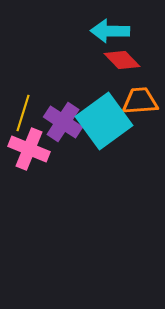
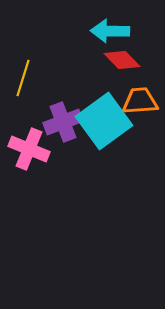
yellow line: moved 35 px up
purple cross: rotated 36 degrees clockwise
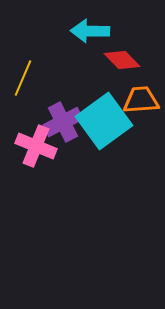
cyan arrow: moved 20 px left
yellow line: rotated 6 degrees clockwise
orange trapezoid: moved 1 px right, 1 px up
purple cross: rotated 6 degrees counterclockwise
pink cross: moved 7 px right, 3 px up
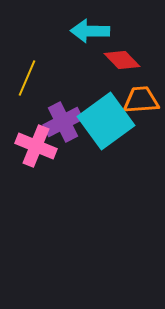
yellow line: moved 4 px right
cyan square: moved 2 px right
